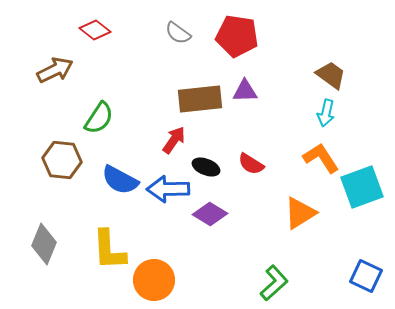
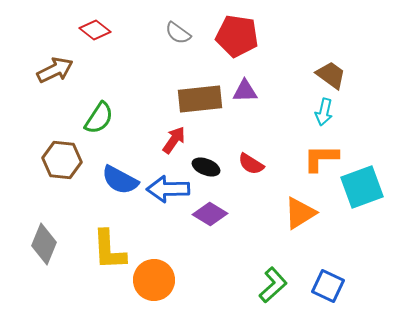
cyan arrow: moved 2 px left, 1 px up
orange L-shape: rotated 57 degrees counterclockwise
blue square: moved 38 px left, 10 px down
green L-shape: moved 1 px left, 2 px down
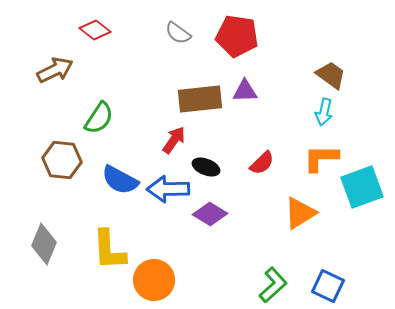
red semicircle: moved 11 px right, 1 px up; rotated 76 degrees counterclockwise
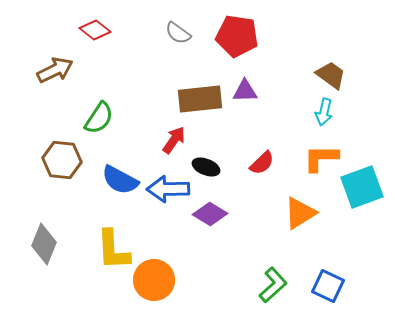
yellow L-shape: moved 4 px right
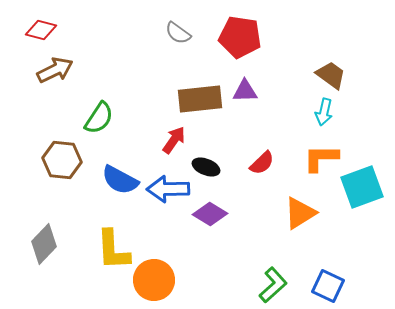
red diamond: moved 54 px left; rotated 24 degrees counterclockwise
red pentagon: moved 3 px right, 1 px down
gray diamond: rotated 21 degrees clockwise
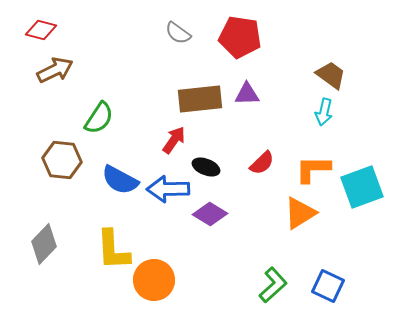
purple triangle: moved 2 px right, 3 px down
orange L-shape: moved 8 px left, 11 px down
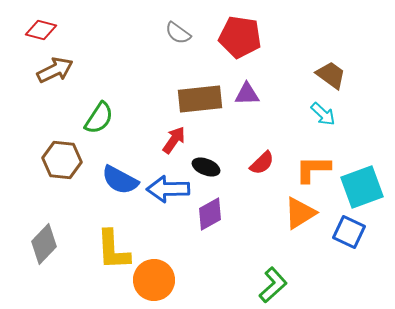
cyan arrow: moved 1 px left, 2 px down; rotated 60 degrees counterclockwise
purple diamond: rotated 60 degrees counterclockwise
blue square: moved 21 px right, 54 px up
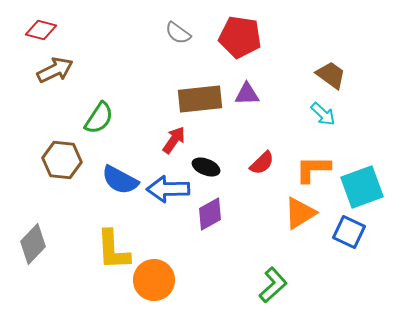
gray diamond: moved 11 px left
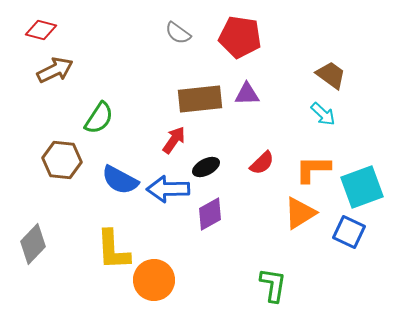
black ellipse: rotated 48 degrees counterclockwise
green L-shape: rotated 39 degrees counterclockwise
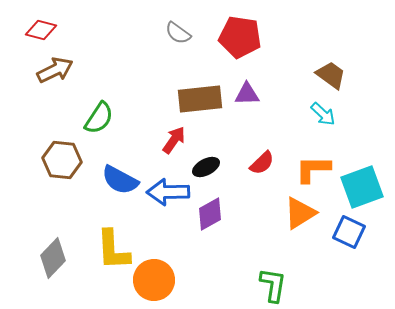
blue arrow: moved 3 px down
gray diamond: moved 20 px right, 14 px down
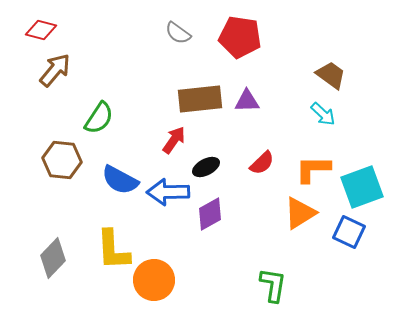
brown arrow: rotated 24 degrees counterclockwise
purple triangle: moved 7 px down
